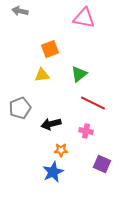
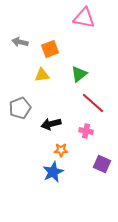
gray arrow: moved 31 px down
red line: rotated 15 degrees clockwise
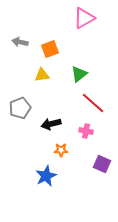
pink triangle: rotated 40 degrees counterclockwise
blue star: moved 7 px left, 4 px down
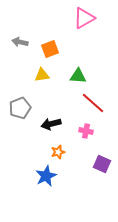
green triangle: moved 1 px left, 2 px down; rotated 42 degrees clockwise
orange star: moved 3 px left, 2 px down; rotated 16 degrees counterclockwise
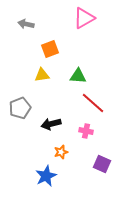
gray arrow: moved 6 px right, 18 px up
orange star: moved 3 px right
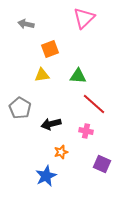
pink triangle: rotated 15 degrees counterclockwise
red line: moved 1 px right, 1 px down
gray pentagon: rotated 20 degrees counterclockwise
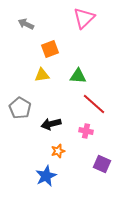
gray arrow: rotated 14 degrees clockwise
orange star: moved 3 px left, 1 px up
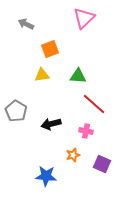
gray pentagon: moved 4 px left, 3 px down
orange star: moved 15 px right, 4 px down
blue star: rotated 30 degrees clockwise
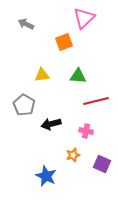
orange square: moved 14 px right, 7 px up
red line: moved 2 px right, 3 px up; rotated 55 degrees counterclockwise
gray pentagon: moved 8 px right, 6 px up
blue star: rotated 20 degrees clockwise
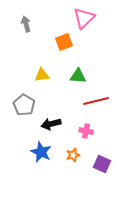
gray arrow: rotated 49 degrees clockwise
blue star: moved 5 px left, 24 px up
